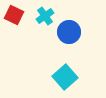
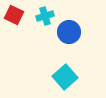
cyan cross: rotated 18 degrees clockwise
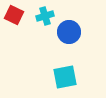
cyan square: rotated 30 degrees clockwise
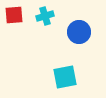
red square: rotated 30 degrees counterclockwise
blue circle: moved 10 px right
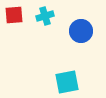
blue circle: moved 2 px right, 1 px up
cyan square: moved 2 px right, 5 px down
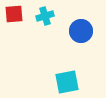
red square: moved 1 px up
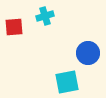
red square: moved 13 px down
blue circle: moved 7 px right, 22 px down
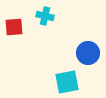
cyan cross: rotated 30 degrees clockwise
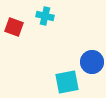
red square: rotated 24 degrees clockwise
blue circle: moved 4 px right, 9 px down
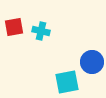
cyan cross: moved 4 px left, 15 px down
red square: rotated 30 degrees counterclockwise
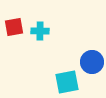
cyan cross: moved 1 px left; rotated 12 degrees counterclockwise
